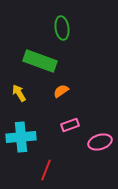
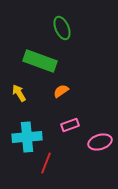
green ellipse: rotated 15 degrees counterclockwise
cyan cross: moved 6 px right
red line: moved 7 px up
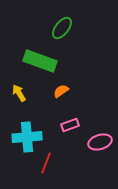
green ellipse: rotated 60 degrees clockwise
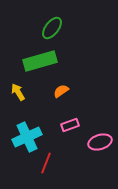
green ellipse: moved 10 px left
green rectangle: rotated 36 degrees counterclockwise
yellow arrow: moved 1 px left, 1 px up
cyan cross: rotated 20 degrees counterclockwise
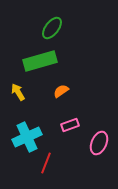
pink ellipse: moved 1 px left, 1 px down; rotated 50 degrees counterclockwise
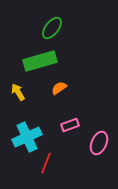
orange semicircle: moved 2 px left, 3 px up
